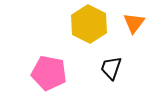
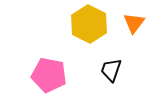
black trapezoid: moved 2 px down
pink pentagon: moved 2 px down
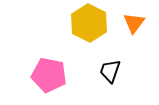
yellow hexagon: moved 1 px up
black trapezoid: moved 1 px left, 1 px down
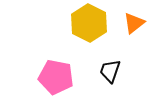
orange triangle: rotated 15 degrees clockwise
pink pentagon: moved 7 px right, 2 px down
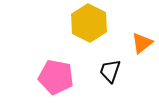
orange triangle: moved 8 px right, 20 px down
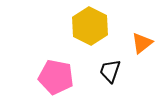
yellow hexagon: moved 1 px right, 3 px down
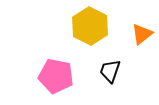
orange triangle: moved 9 px up
pink pentagon: moved 1 px up
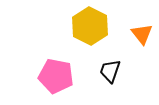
orange triangle: rotated 30 degrees counterclockwise
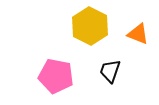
orange triangle: moved 4 px left; rotated 30 degrees counterclockwise
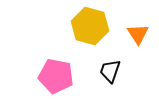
yellow hexagon: rotated 12 degrees counterclockwise
orange triangle: rotated 35 degrees clockwise
